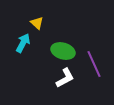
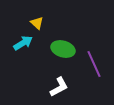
cyan arrow: rotated 30 degrees clockwise
green ellipse: moved 2 px up
white L-shape: moved 6 px left, 9 px down
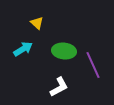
cyan arrow: moved 6 px down
green ellipse: moved 1 px right, 2 px down; rotated 10 degrees counterclockwise
purple line: moved 1 px left, 1 px down
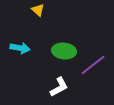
yellow triangle: moved 1 px right, 13 px up
cyan arrow: moved 3 px left, 1 px up; rotated 42 degrees clockwise
purple line: rotated 76 degrees clockwise
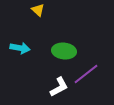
purple line: moved 7 px left, 9 px down
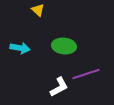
green ellipse: moved 5 px up
purple line: rotated 20 degrees clockwise
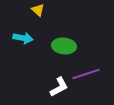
cyan arrow: moved 3 px right, 10 px up
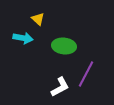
yellow triangle: moved 9 px down
purple line: rotated 44 degrees counterclockwise
white L-shape: moved 1 px right
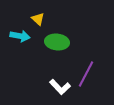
cyan arrow: moved 3 px left, 2 px up
green ellipse: moved 7 px left, 4 px up
white L-shape: rotated 75 degrees clockwise
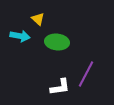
white L-shape: rotated 55 degrees counterclockwise
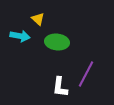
white L-shape: rotated 105 degrees clockwise
